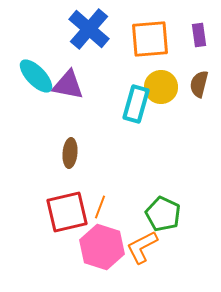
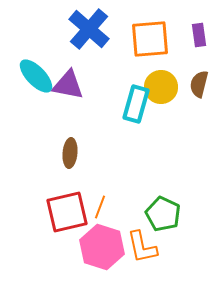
orange L-shape: rotated 75 degrees counterclockwise
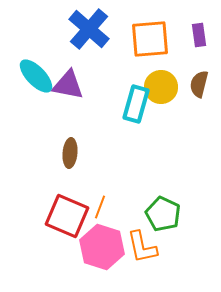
red square: moved 4 px down; rotated 36 degrees clockwise
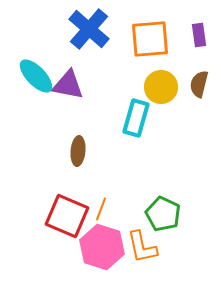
cyan rectangle: moved 14 px down
brown ellipse: moved 8 px right, 2 px up
orange line: moved 1 px right, 2 px down
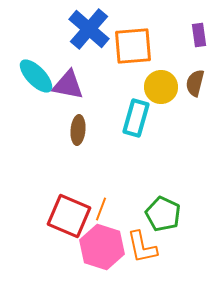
orange square: moved 17 px left, 7 px down
brown semicircle: moved 4 px left, 1 px up
brown ellipse: moved 21 px up
red square: moved 2 px right
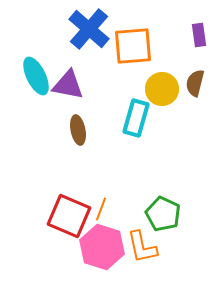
cyan ellipse: rotated 18 degrees clockwise
yellow circle: moved 1 px right, 2 px down
brown ellipse: rotated 16 degrees counterclockwise
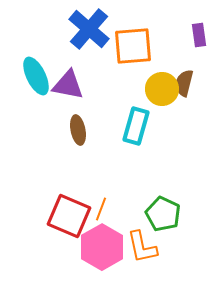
brown semicircle: moved 11 px left
cyan rectangle: moved 8 px down
pink hexagon: rotated 12 degrees clockwise
